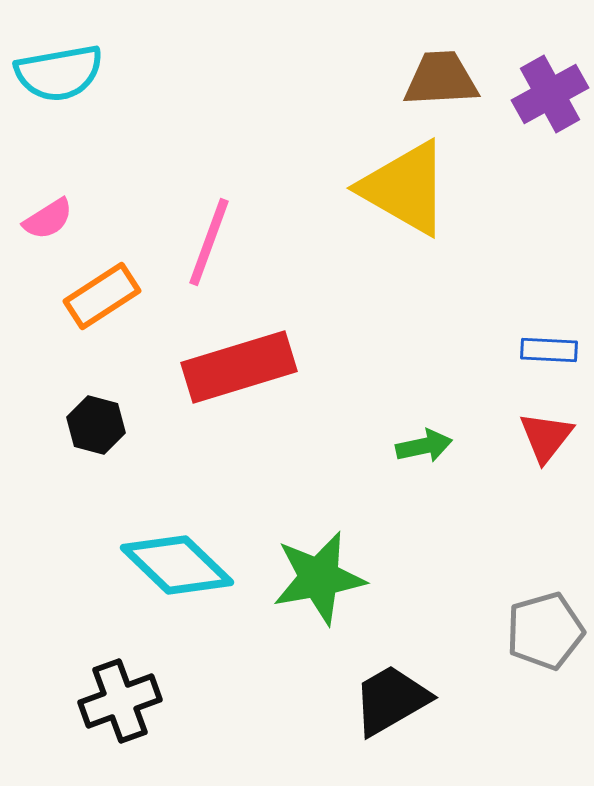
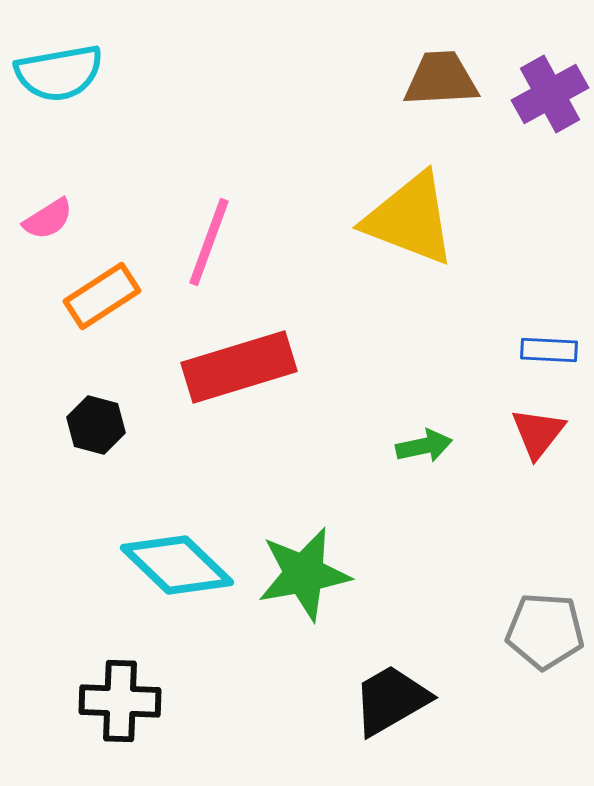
yellow triangle: moved 5 px right, 31 px down; rotated 9 degrees counterclockwise
red triangle: moved 8 px left, 4 px up
green star: moved 15 px left, 4 px up
gray pentagon: rotated 20 degrees clockwise
black cross: rotated 22 degrees clockwise
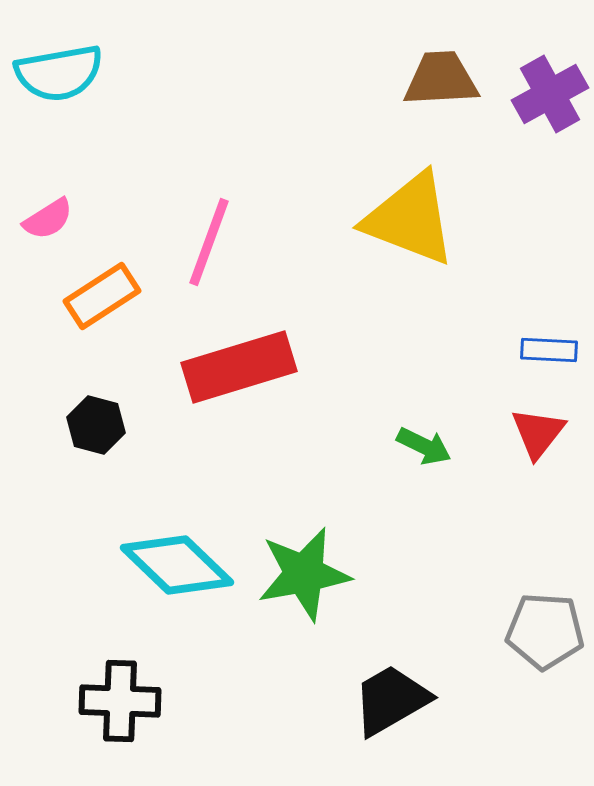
green arrow: rotated 38 degrees clockwise
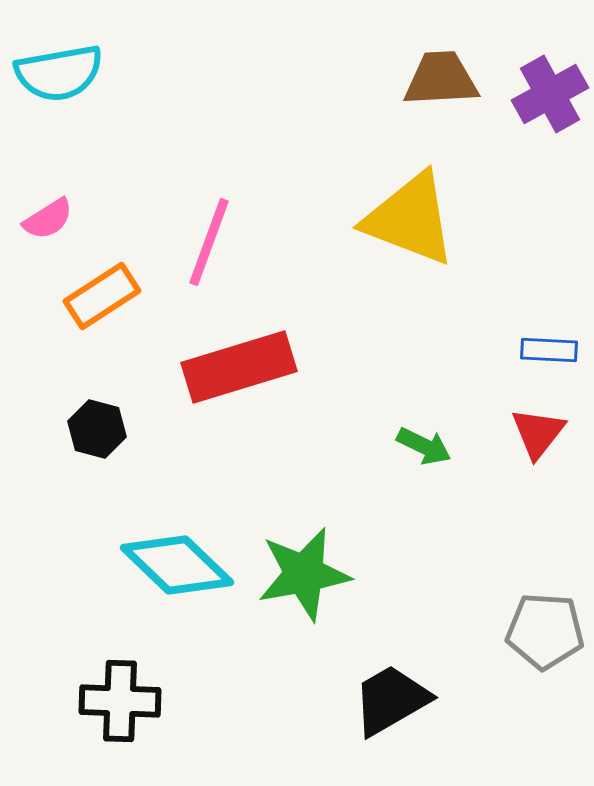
black hexagon: moved 1 px right, 4 px down
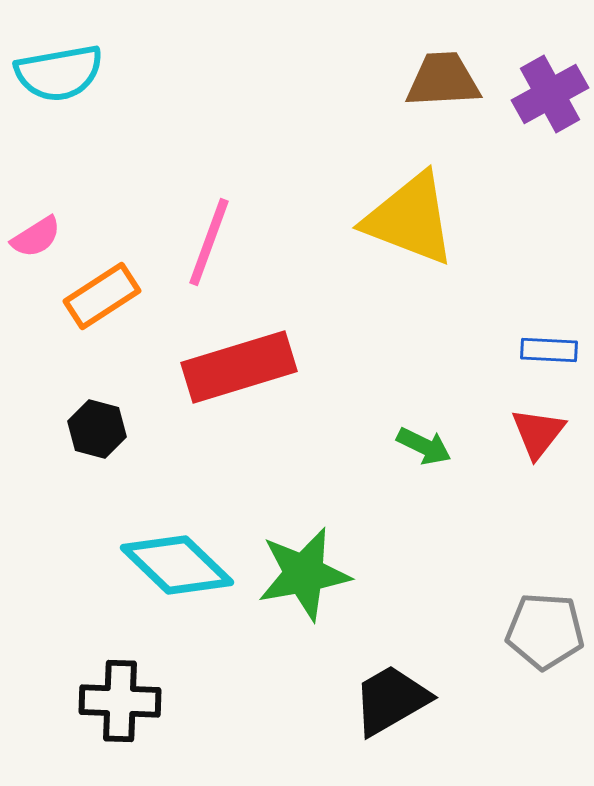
brown trapezoid: moved 2 px right, 1 px down
pink semicircle: moved 12 px left, 18 px down
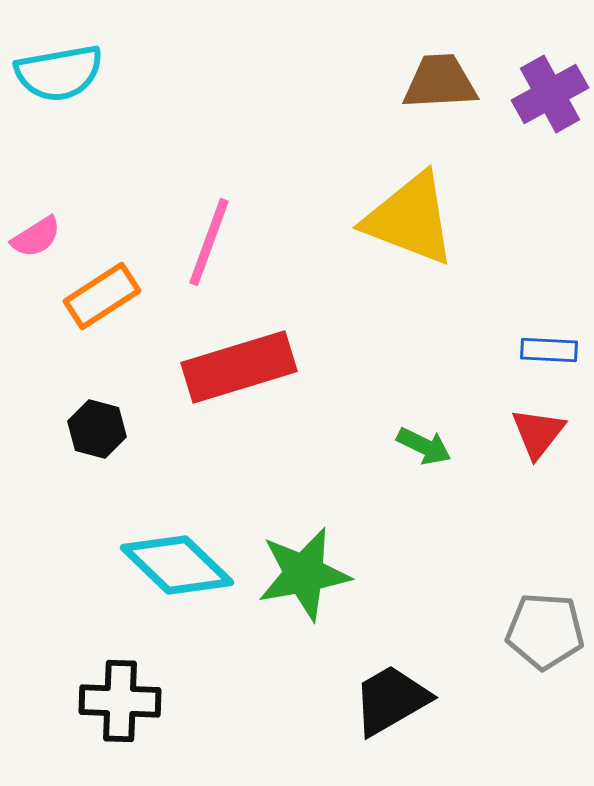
brown trapezoid: moved 3 px left, 2 px down
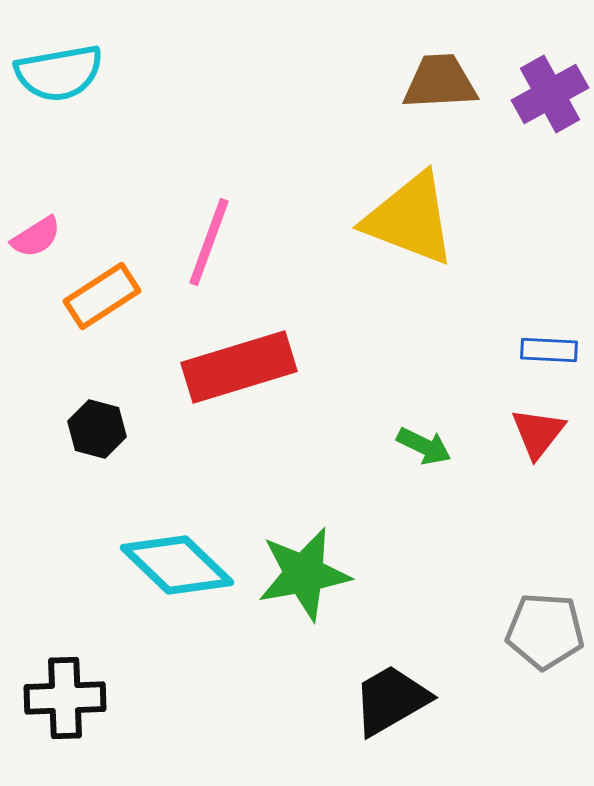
black cross: moved 55 px left, 3 px up; rotated 4 degrees counterclockwise
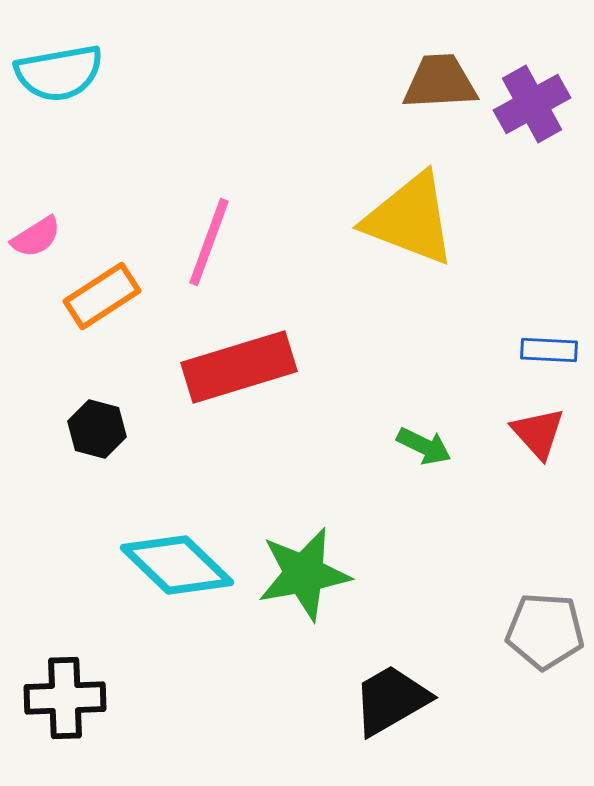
purple cross: moved 18 px left, 10 px down
red triangle: rotated 20 degrees counterclockwise
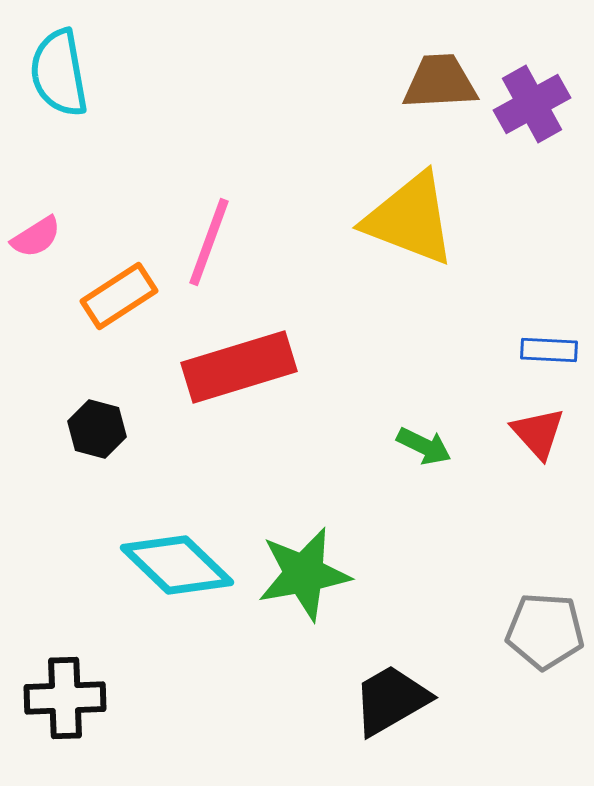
cyan semicircle: rotated 90 degrees clockwise
orange rectangle: moved 17 px right
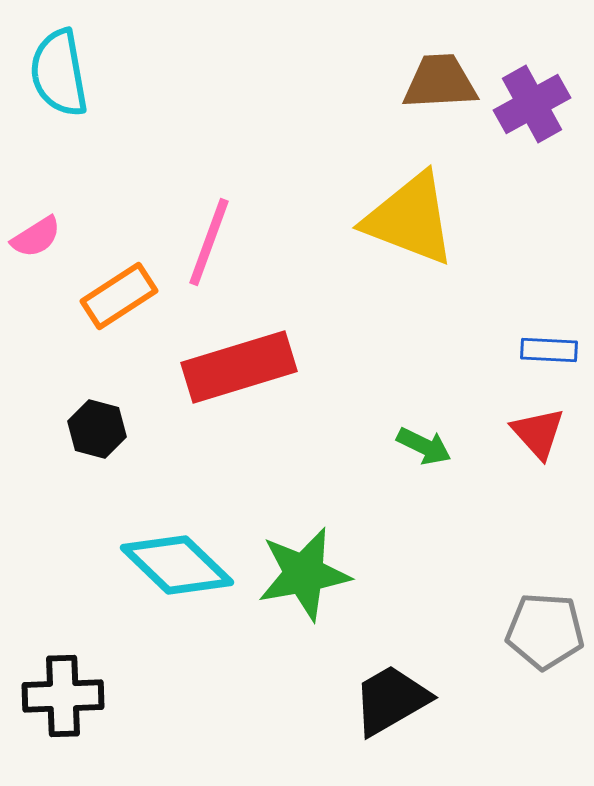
black cross: moved 2 px left, 2 px up
